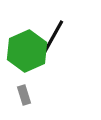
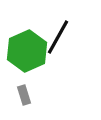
black line: moved 5 px right
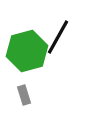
green hexagon: rotated 9 degrees clockwise
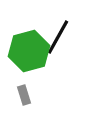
green hexagon: moved 2 px right
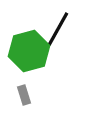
black line: moved 8 px up
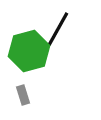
gray rectangle: moved 1 px left
